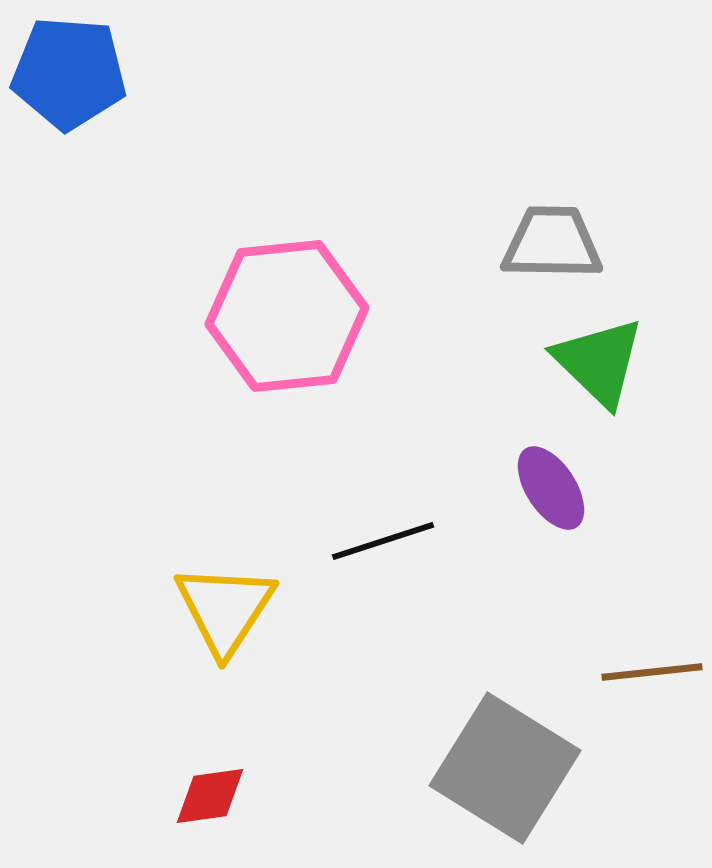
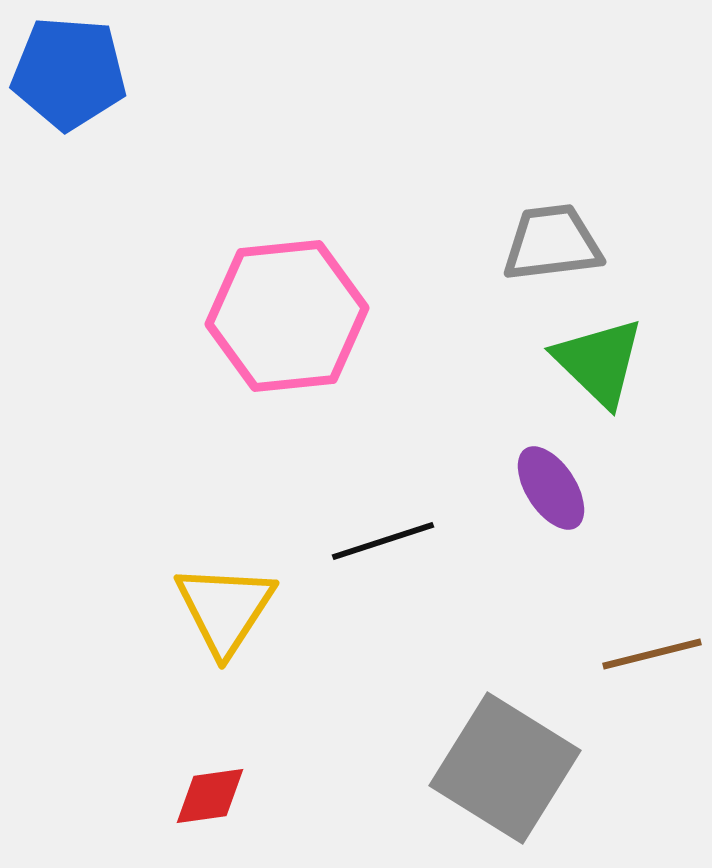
gray trapezoid: rotated 8 degrees counterclockwise
brown line: moved 18 px up; rotated 8 degrees counterclockwise
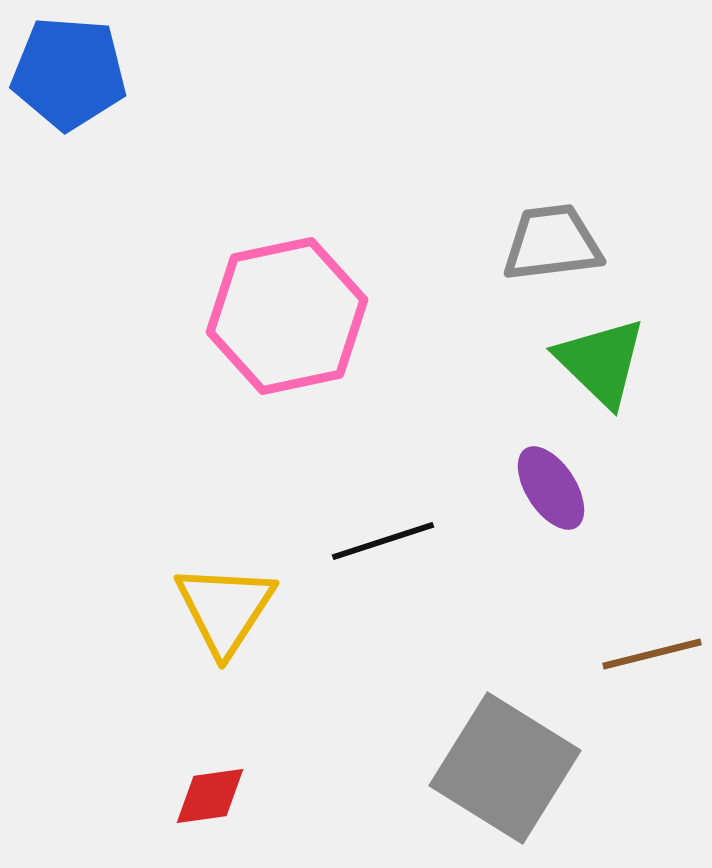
pink hexagon: rotated 6 degrees counterclockwise
green triangle: moved 2 px right
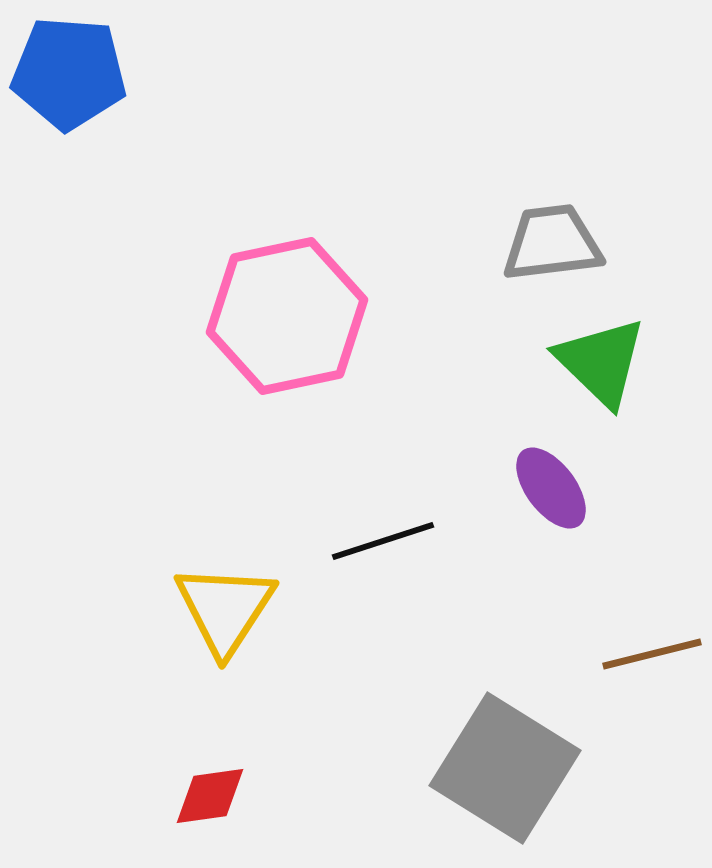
purple ellipse: rotated 4 degrees counterclockwise
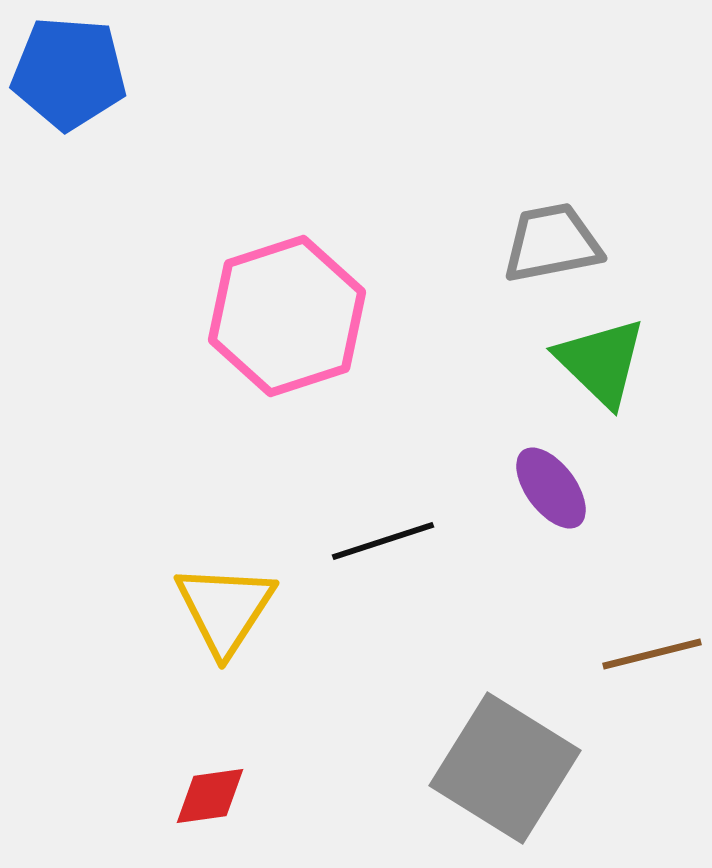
gray trapezoid: rotated 4 degrees counterclockwise
pink hexagon: rotated 6 degrees counterclockwise
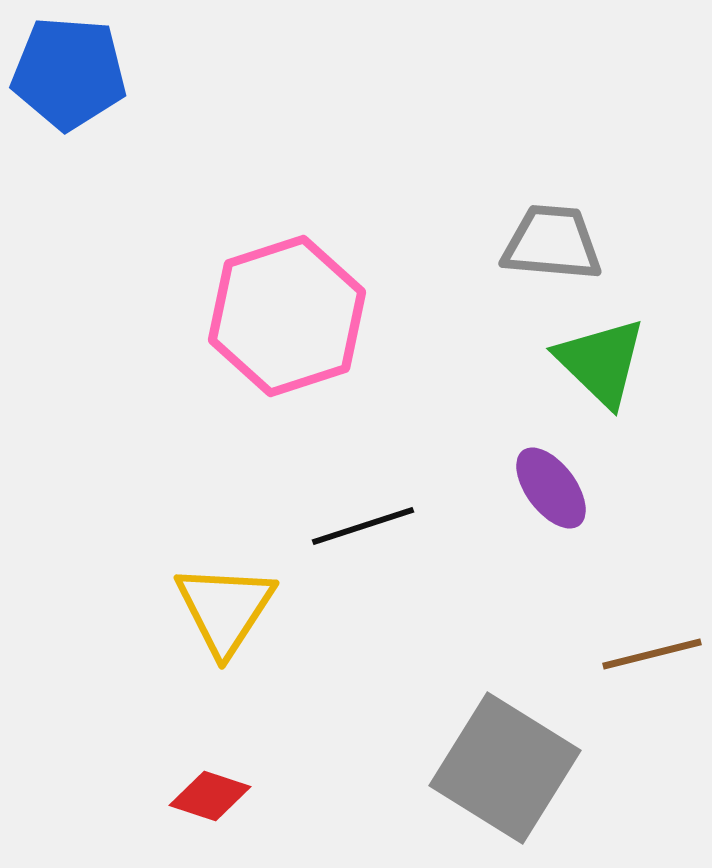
gray trapezoid: rotated 16 degrees clockwise
black line: moved 20 px left, 15 px up
red diamond: rotated 26 degrees clockwise
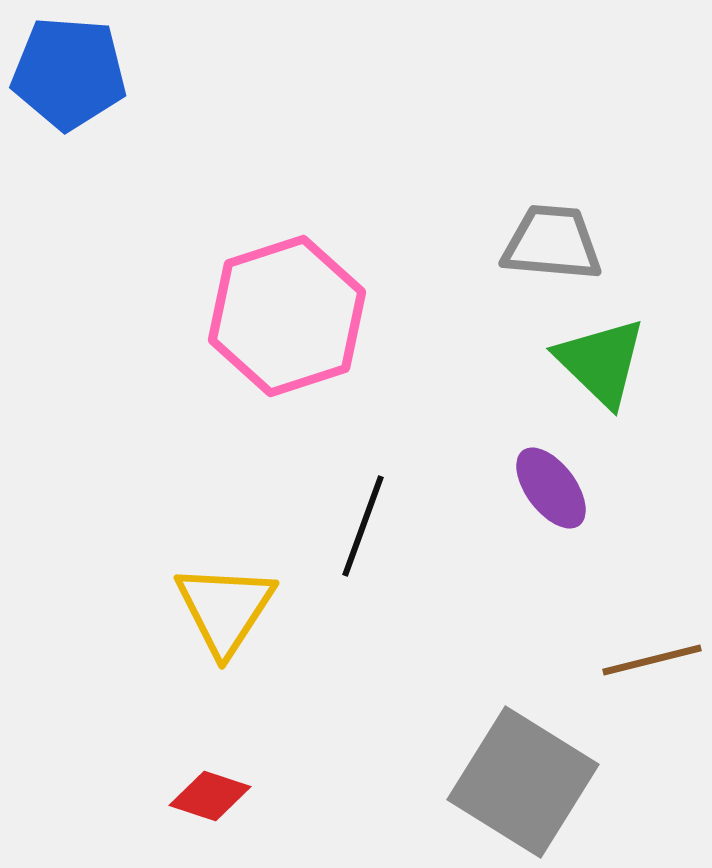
black line: rotated 52 degrees counterclockwise
brown line: moved 6 px down
gray square: moved 18 px right, 14 px down
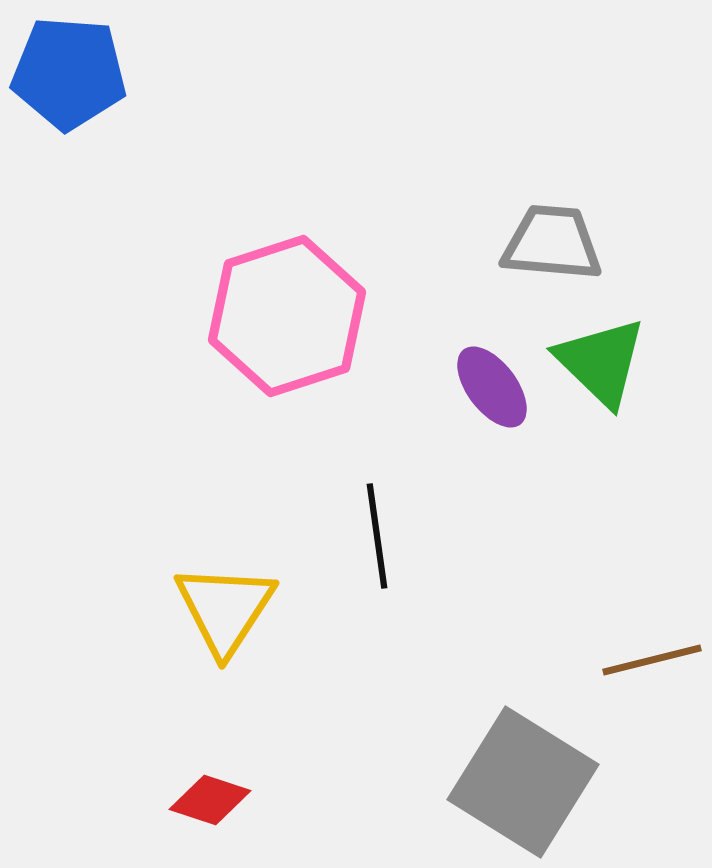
purple ellipse: moved 59 px left, 101 px up
black line: moved 14 px right, 10 px down; rotated 28 degrees counterclockwise
red diamond: moved 4 px down
